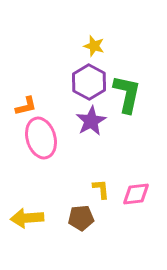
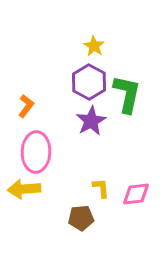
yellow star: rotated 15 degrees clockwise
orange L-shape: rotated 40 degrees counterclockwise
pink ellipse: moved 5 px left, 14 px down; rotated 18 degrees clockwise
yellow L-shape: moved 1 px up
yellow arrow: moved 3 px left, 29 px up
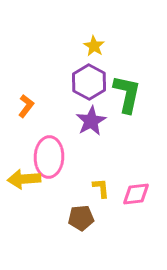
pink ellipse: moved 13 px right, 5 px down
yellow arrow: moved 10 px up
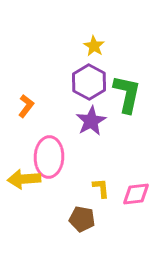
brown pentagon: moved 1 px right, 1 px down; rotated 15 degrees clockwise
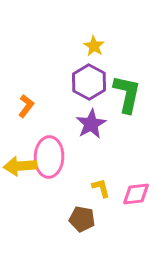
purple star: moved 3 px down
yellow arrow: moved 4 px left, 13 px up
yellow L-shape: rotated 10 degrees counterclockwise
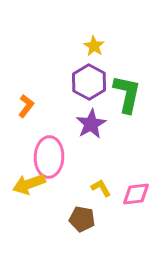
yellow arrow: moved 9 px right, 18 px down; rotated 16 degrees counterclockwise
yellow L-shape: rotated 15 degrees counterclockwise
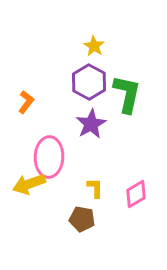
orange L-shape: moved 4 px up
yellow L-shape: moved 6 px left; rotated 30 degrees clockwise
pink diamond: rotated 24 degrees counterclockwise
